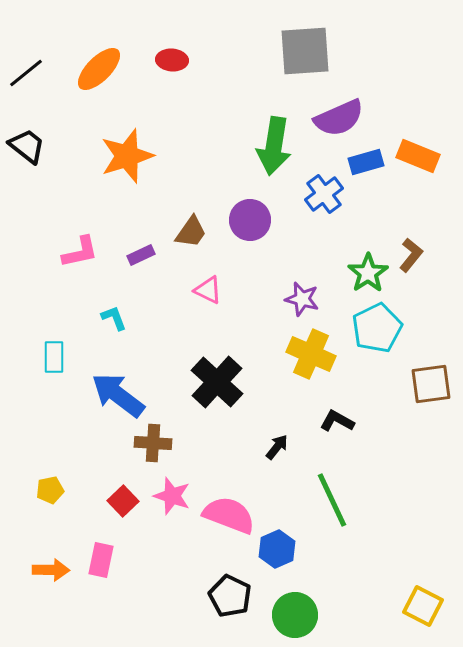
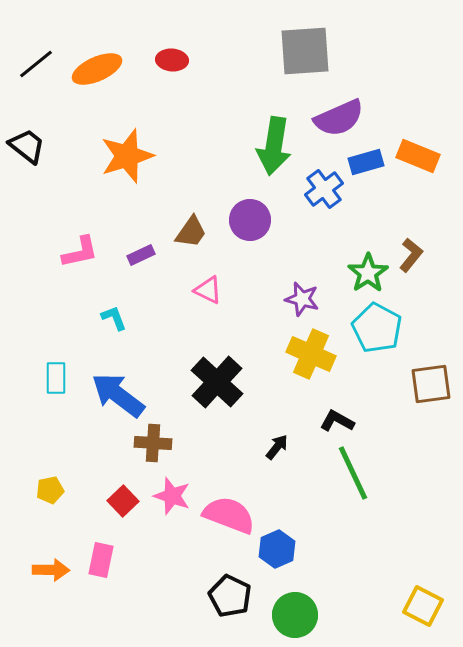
orange ellipse: moved 2 px left; rotated 21 degrees clockwise
black line: moved 10 px right, 9 px up
blue cross: moved 5 px up
cyan pentagon: rotated 18 degrees counterclockwise
cyan rectangle: moved 2 px right, 21 px down
green line: moved 21 px right, 27 px up
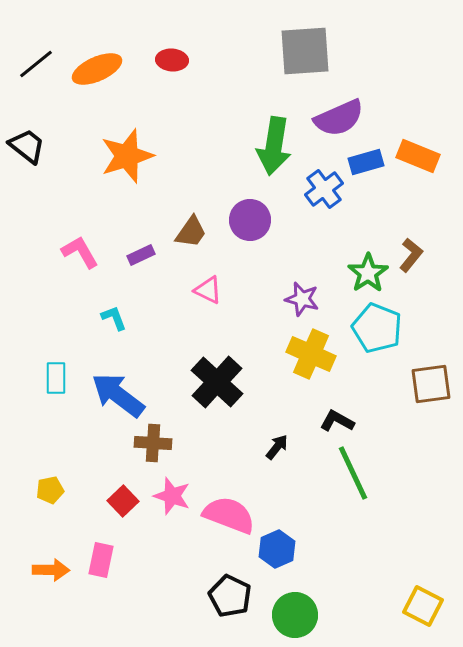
pink L-shape: rotated 108 degrees counterclockwise
cyan pentagon: rotated 6 degrees counterclockwise
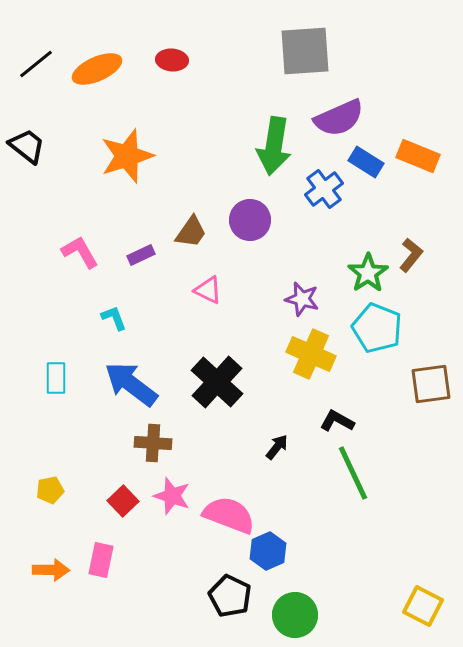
blue rectangle: rotated 48 degrees clockwise
blue arrow: moved 13 px right, 11 px up
blue hexagon: moved 9 px left, 2 px down
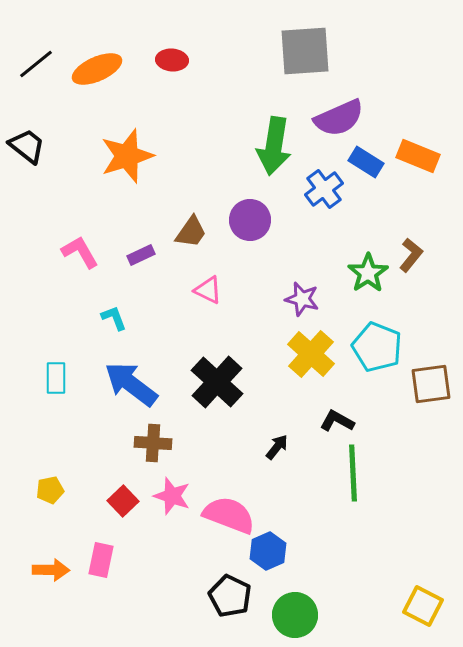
cyan pentagon: moved 19 px down
yellow cross: rotated 18 degrees clockwise
green line: rotated 22 degrees clockwise
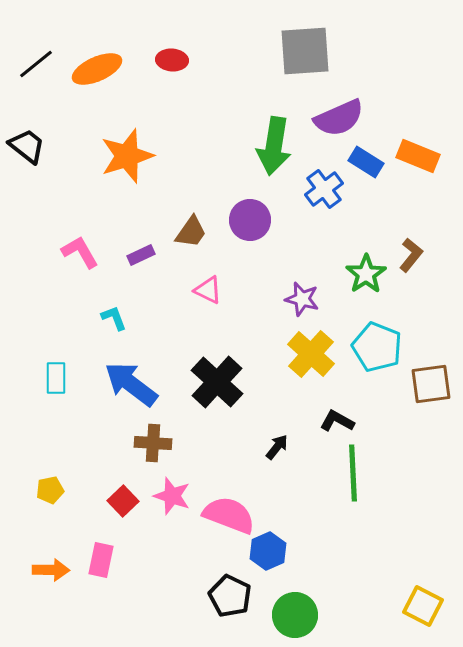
green star: moved 2 px left, 1 px down
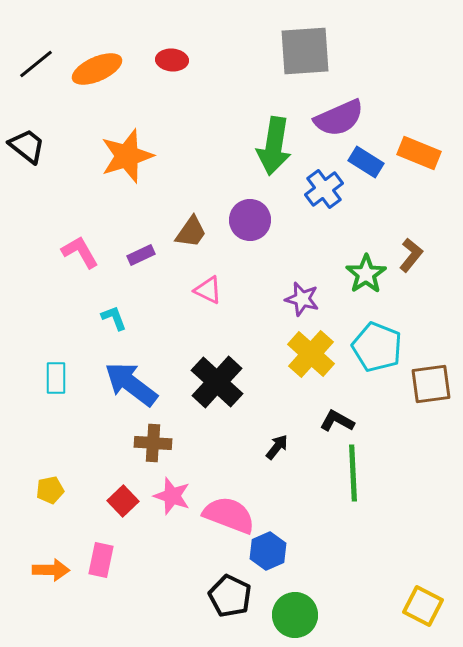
orange rectangle: moved 1 px right, 3 px up
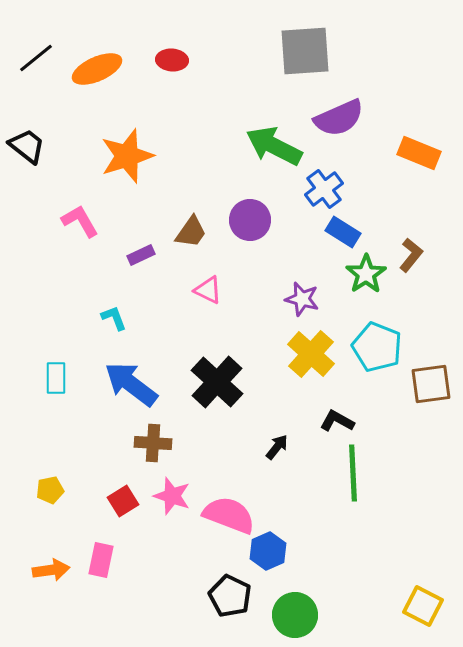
black line: moved 6 px up
green arrow: rotated 108 degrees clockwise
blue rectangle: moved 23 px left, 70 px down
pink L-shape: moved 31 px up
red square: rotated 12 degrees clockwise
orange arrow: rotated 9 degrees counterclockwise
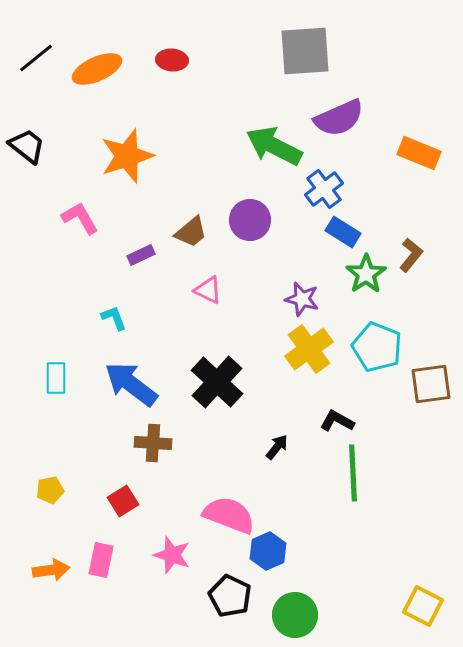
pink L-shape: moved 3 px up
brown trapezoid: rotated 15 degrees clockwise
yellow cross: moved 2 px left, 5 px up; rotated 12 degrees clockwise
pink star: moved 59 px down
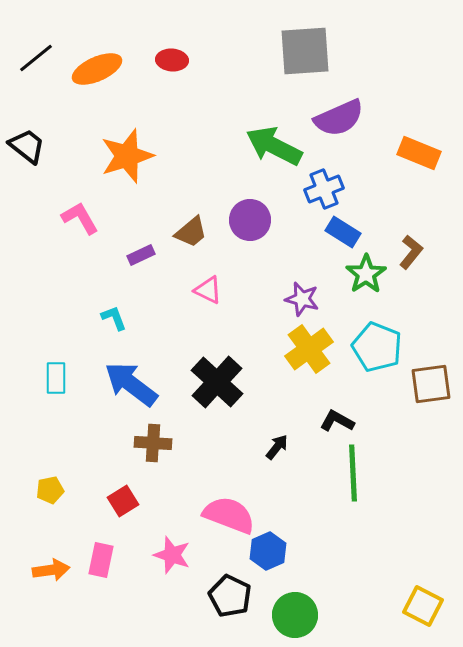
blue cross: rotated 15 degrees clockwise
brown L-shape: moved 3 px up
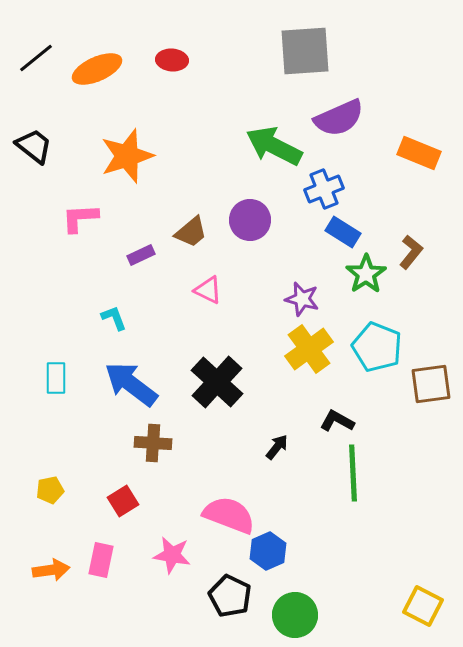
black trapezoid: moved 7 px right
pink L-shape: rotated 63 degrees counterclockwise
pink star: rotated 9 degrees counterclockwise
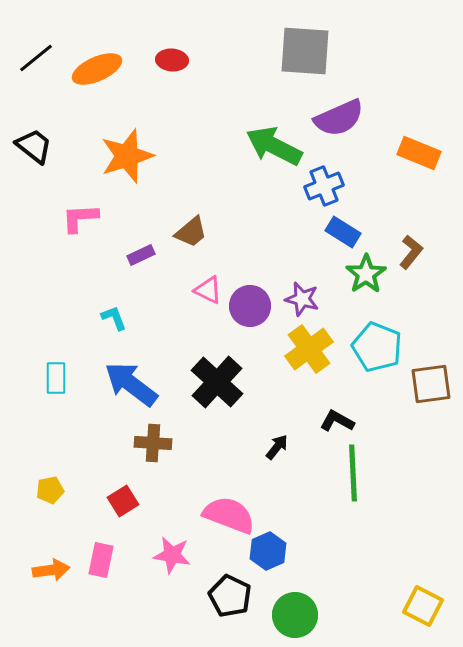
gray square: rotated 8 degrees clockwise
blue cross: moved 3 px up
purple circle: moved 86 px down
